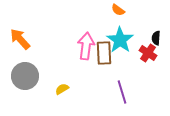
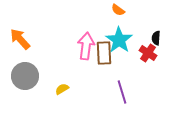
cyan star: moved 1 px left
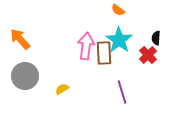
red cross: moved 2 px down; rotated 12 degrees clockwise
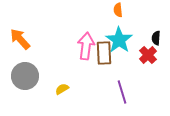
orange semicircle: rotated 48 degrees clockwise
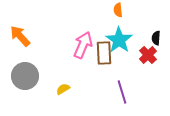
orange arrow: moved 3 px up
pink arrow: moved 3 px left, 1 px up; rotated 16 degrees clockwise
yellow semicircle: moved 1 px right
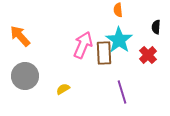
black semicircle: moved 11 px up
